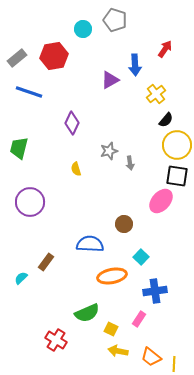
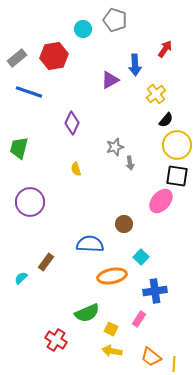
gray star: moved 6 px right, 4 px up
yellow arrow: moved 6 px left
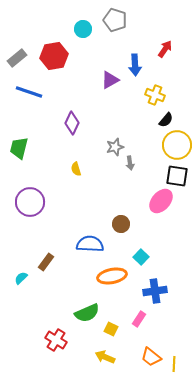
yellow cross: moved 1 px left, 1 px down; rotated 30 degrees counterclockwise
brown circle: moved 3 px left
yellow arrow: moved 7 px left, 6 px down; rotated 12 degrees clockwise
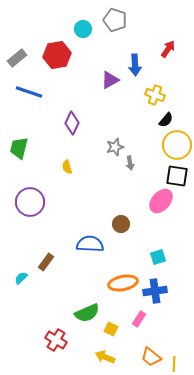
red arrow: moved 3 px right
red hexagon: moved 3 px right, 1 px up
yellow semicircle: moved 9 px left, 2 px up
cyan square: moved 17 px right; rotated 28 degrees clockwise
orange ellipse: moved 11 px right, 7 px down
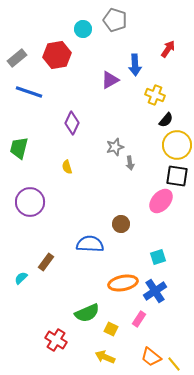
blue cross: rotated 25 degrees counterclockwise
yellow line: rotated 42 degrees counterclockwise
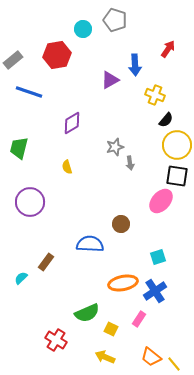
gray rectangle: moved 4 px left, 2 px down
purple diamond: rotated 35 degrees clockwise
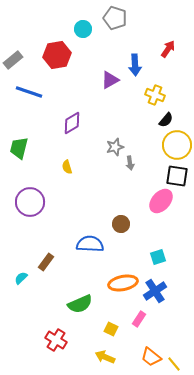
gray pentagon: moved 2 px up
green semicircle: moved 7 px left, 9 px up
